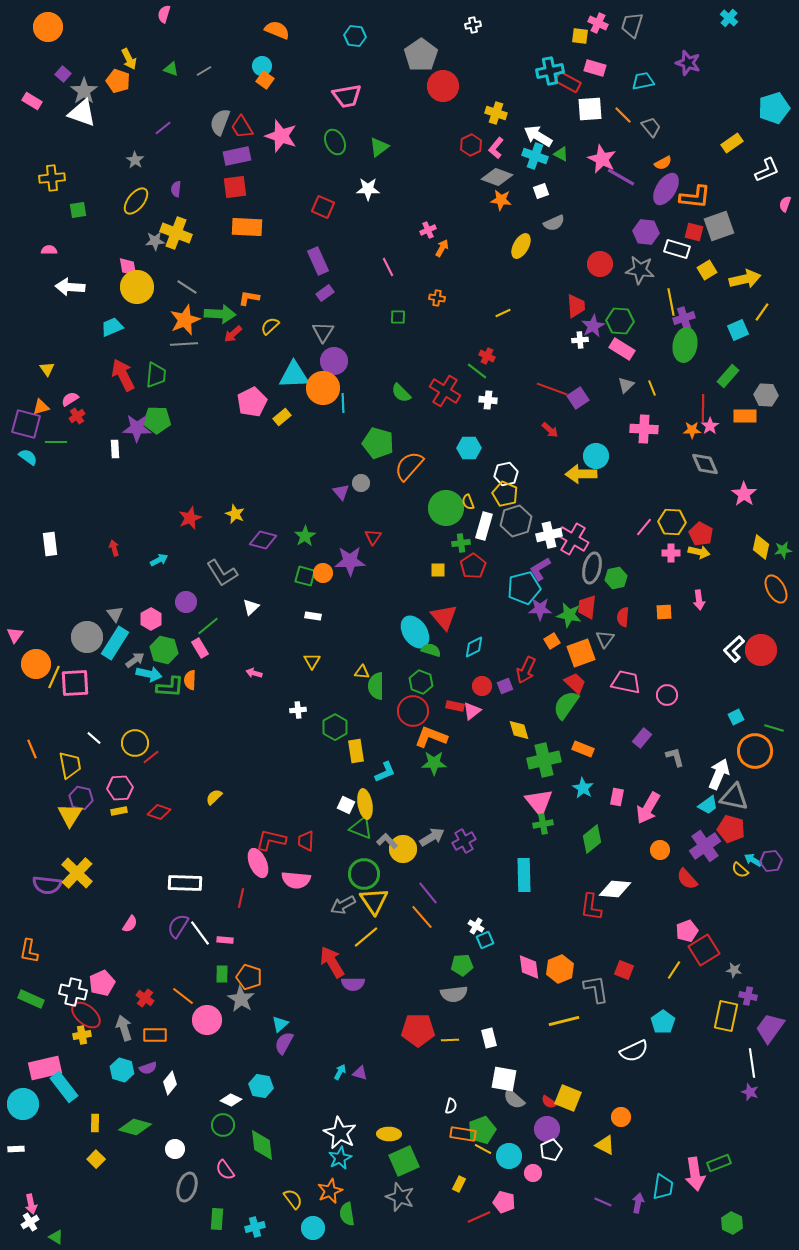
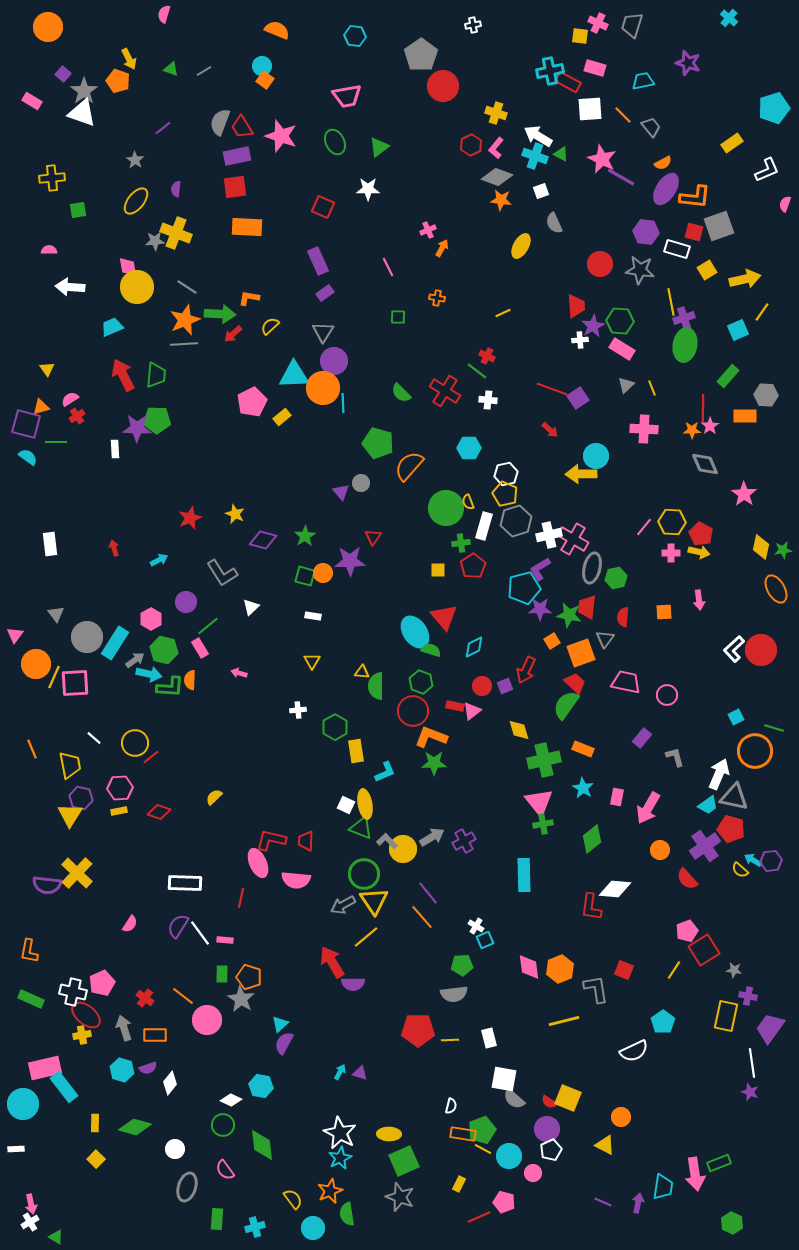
gray semicircle at (554, 223): rotated 90 degrees clockwise
gray triangle at (115, 614): moved 59 px left
pink arrow at (254, 673): moved 15 px left
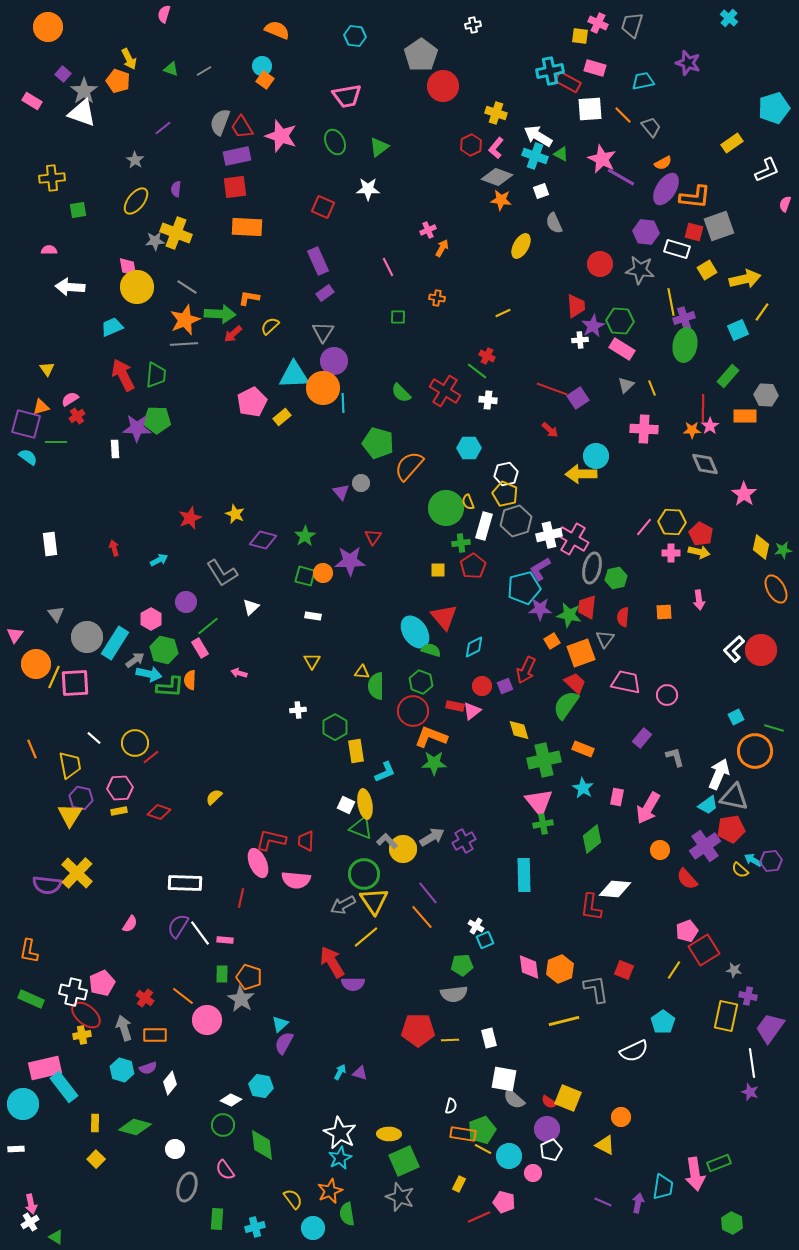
red pentagon at (731, 829): rotated 24 degrees counterclockwise
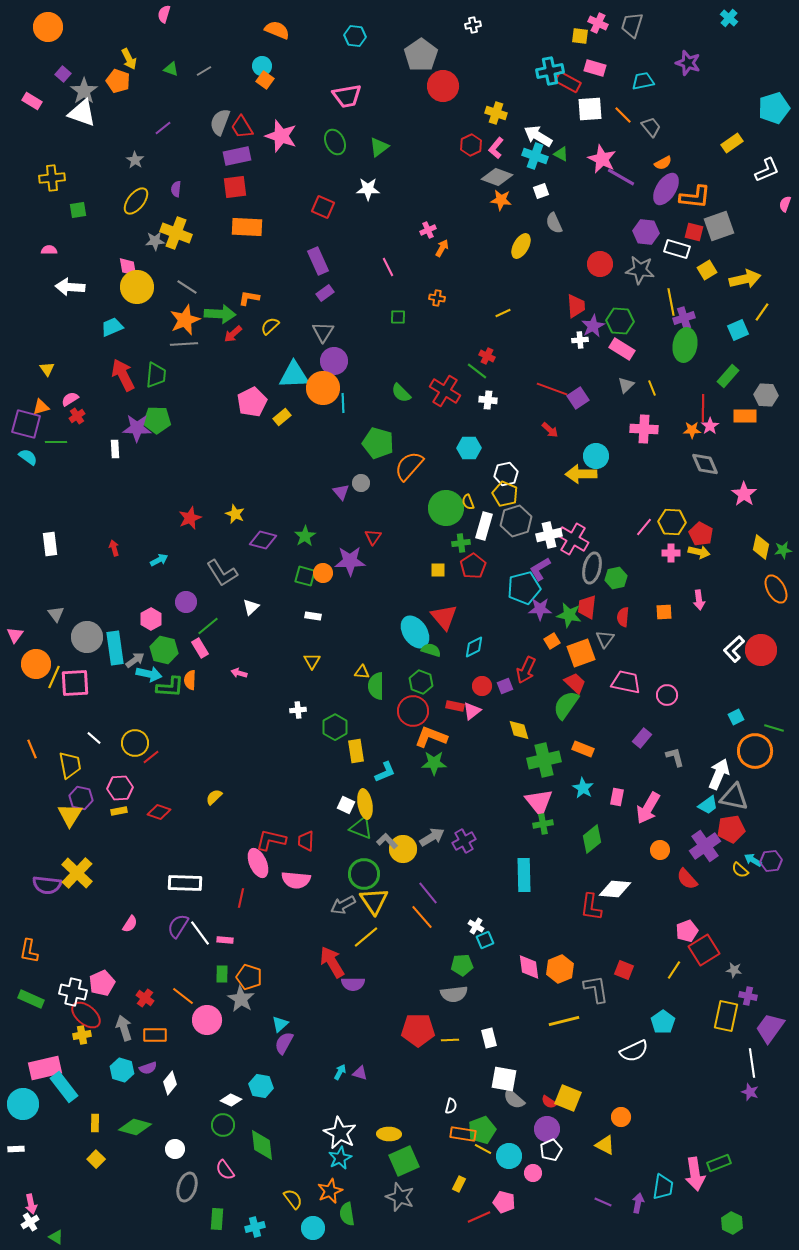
cyan rectangle at (115, 643): moved 5 px down; rotated 40 degrees counterclockwise
